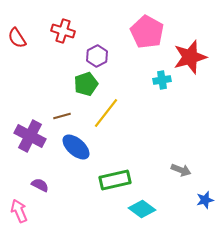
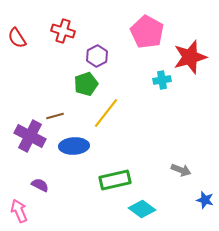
brown line: moved 7 px left
blue ellipse: moved 2 px left, 1 px up; rotated 44 degrees counterclockwise
blue star: rotated 30 degrees clockwise
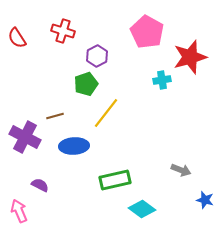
purple cross: moved 5 px left, 1 px down
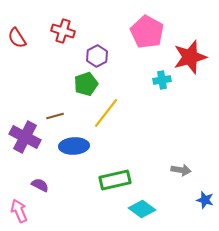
gray arrow: rotated 12 degrees counterclockwise
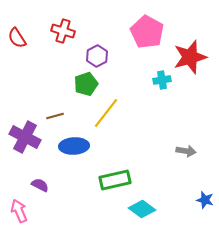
gray arrow: moved 5 px right, 19 px up
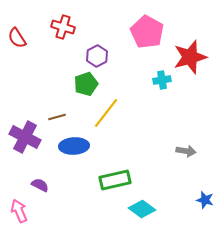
red cross: moved 4 px up
brown line: moved 2 px right, 1 px down
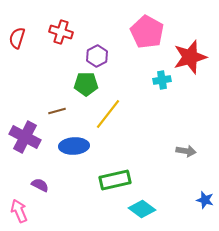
red cross: moved 2 px left, 5 px down
red semicircle: rotated 50 degrees clockwise
green pentagon: rotated 20 degrees clockwise
yellow line: moved 2 px right, 1 px down
brown line: moved 6 px up
